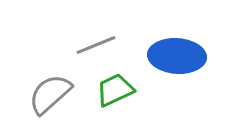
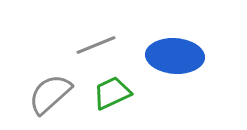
blue ellipse: moved 2 px left
green trapezoid: moved 3 px left, 3 px down
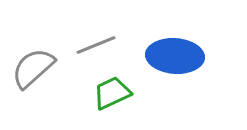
gray semicircle: moved 17 px left, 26 px up
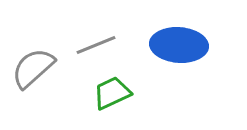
blue ellipse: moved 4 px right, 11 px up
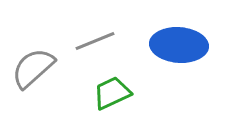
gray line: moved 1 px left, 4 px up
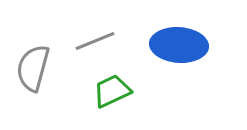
gray semicircle: rotated 33 degrees counterclockwise
green trapezoid: moved 2 px up
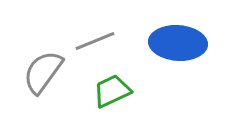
blue ellipse: moved 1 px left, 2 px up
gray semicircle: moved 10 px right, 4 px down; rotated 21 degrees clockwise
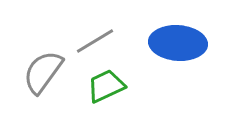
gray line: rotated 9 degrees counterclockwise
green trapezoid: moved 6 px left, 5 px up
